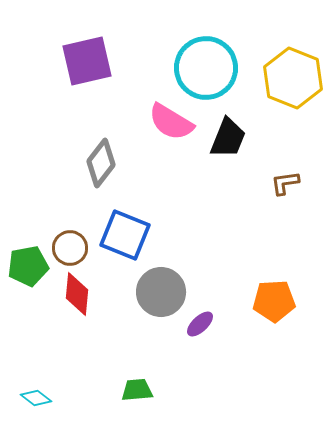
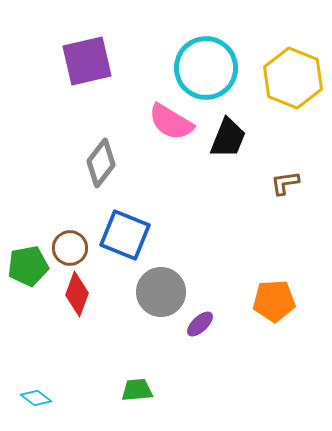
red diamond: rotated 15 degrees clockwise
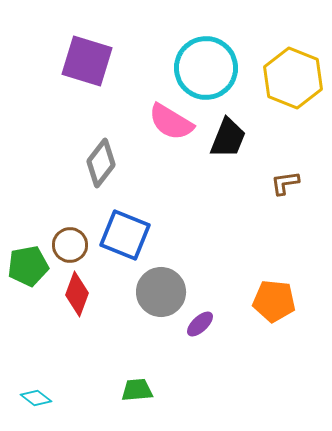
purple square: rotated 30 degrees clockwise
brown circle: moved 3 px up
orange pentagon: rotated 9 degrees clockwise
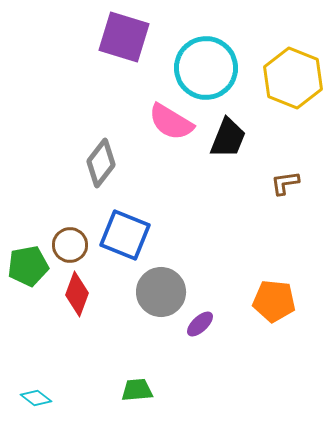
purple square: moved 37 px right, 24 px up
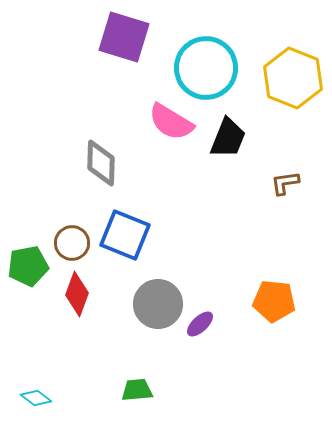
gray diamond: rotated 36 degrees counterclockwise
brown circle: moved 2 px right, 2 px up
gray circle: moved 3 px left, 12 px down
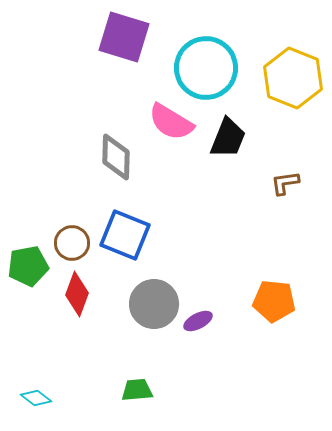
gray diamond: moved 15 px right, 6 px up
gray circle: moved 4 px left
purple ellipse: moved 2 px left, 3 px up; rotated 16 degrees clockwise
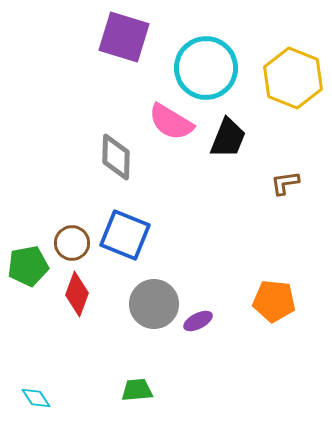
cyan diamond: rotated 20 degrees clockwise
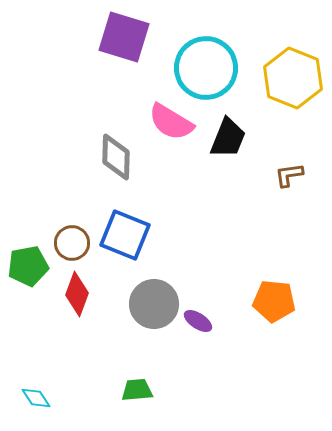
brown L-shape: moved 4 px right, 8 px up
purple ellipse: rotated 60 degrees clockwise
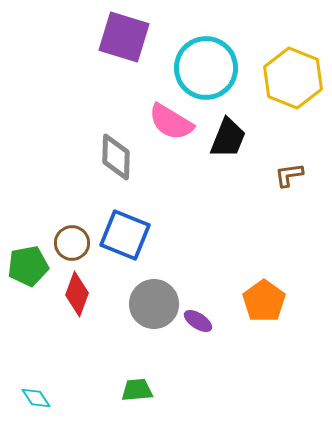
orange pentagon: moved 10 px left; rotated 30 degrees clockwise
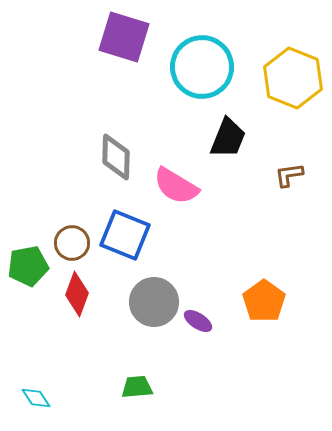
cyan circle: moved 4 px left, 1 px up
pink semicircle: moved 5 px right, 64 px down
gray circle: moved 2 px up
green trapezoid: moved 3 px up
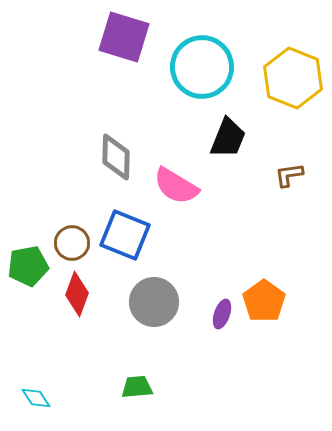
purple ellipse: moved 24 px right, 7 px up; rotated 76 degrees clockwise
